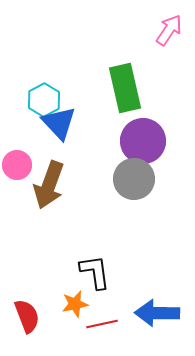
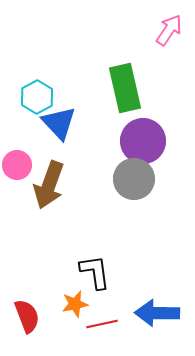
cyan hexagon: moved 7 px left, 3 px up
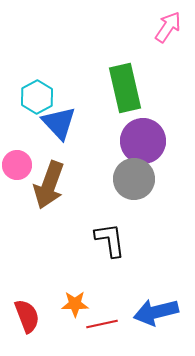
pink arrow: moved 1 px left, 3 px up
black L-shape: moved 15 px right, 32 px up
orange star: rotated 12 degrees clockwise
blue arrow: moved 1 px left, 1 px up; rotated 15 degrees counterclockwise
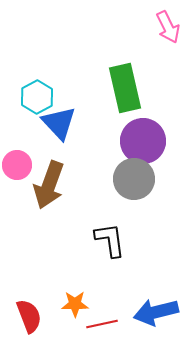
pink arrow: rotated 120 degrees clockwise
red semicircle: moved 2 px right
